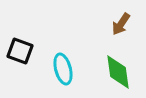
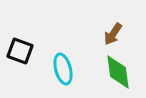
brown arrow: moved 8 px left, 10 px down
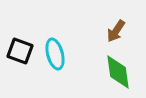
brown arrow: moved 3 px right, 3 px up
cyan ellipse: moved 8 px left, 15 px up
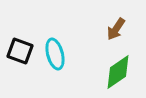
brown arrow: moved 2 px up
green diamond: rotated 63 degrees clockwise
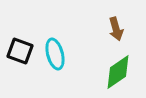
brown arrow: rotated 50 degrees counterclockwise
